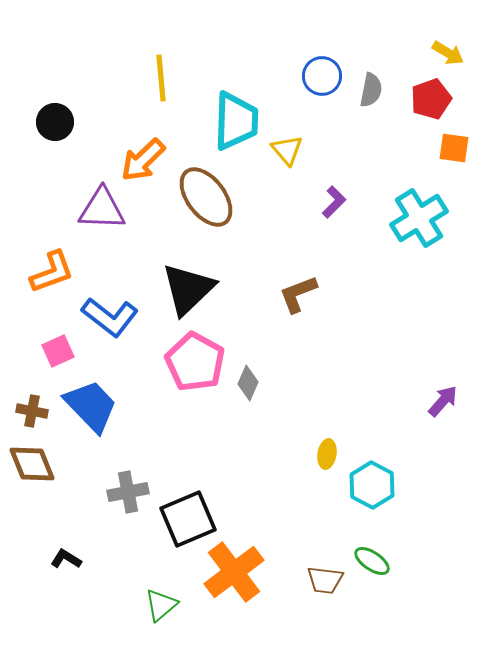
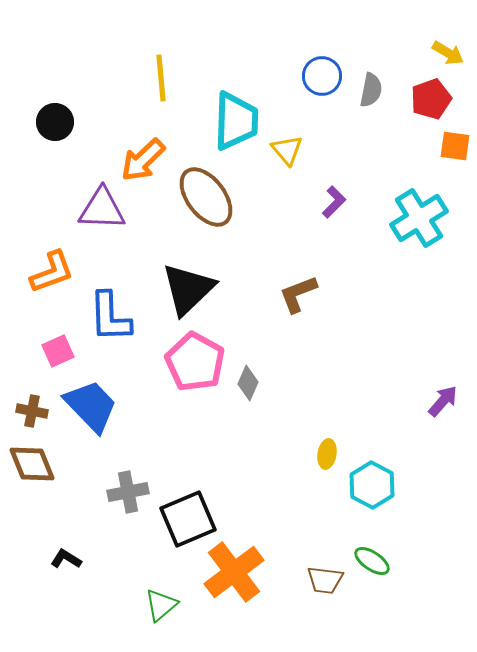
orange square: moved 1 px right, 2 px up
blue L-shape: rotated 50 degrees clockwise
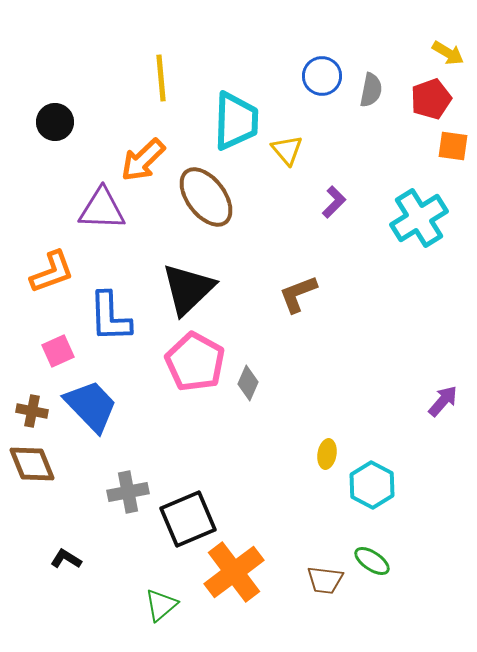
orange square: moved 2 px left
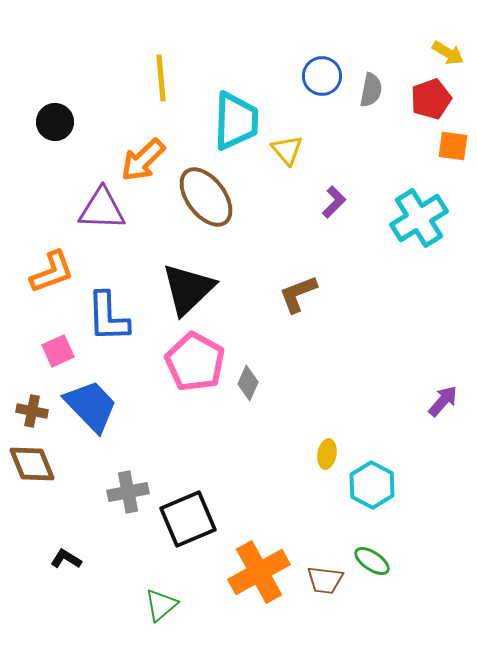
blue L-shape: moved 2 px left
orange cross: moved 25 px right; rotated 8 degrees clockwise
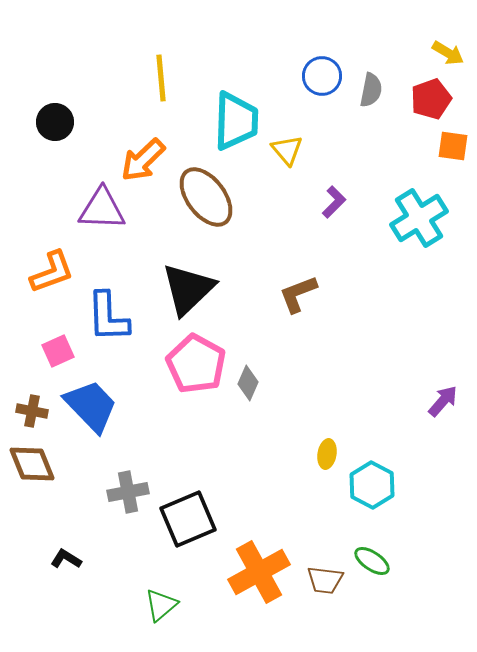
pink pentagon: moved 1 px right, 2 px down
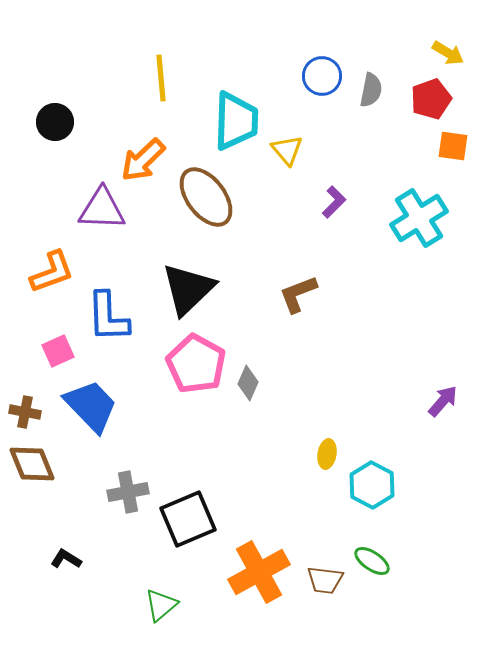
brown cross: moved 7 px left, 1 px down
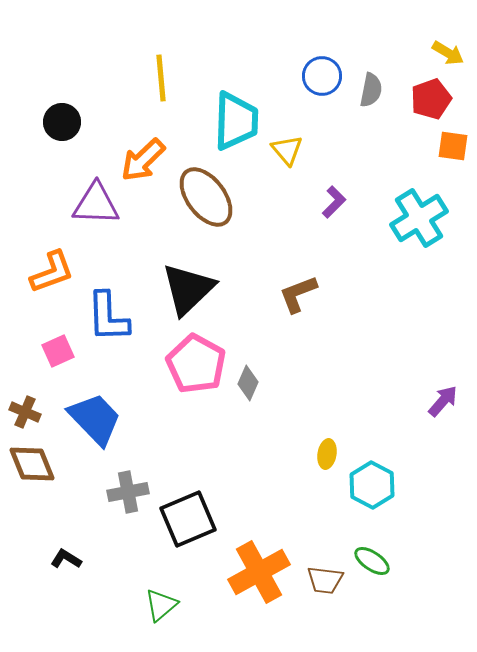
black circle: moved 7 px right
purple triangle: moved 6 px left, 5 px up
blue trapezoid: moved 4 px right, 13 px down
brown cross: rotated 12 degrees clockwise
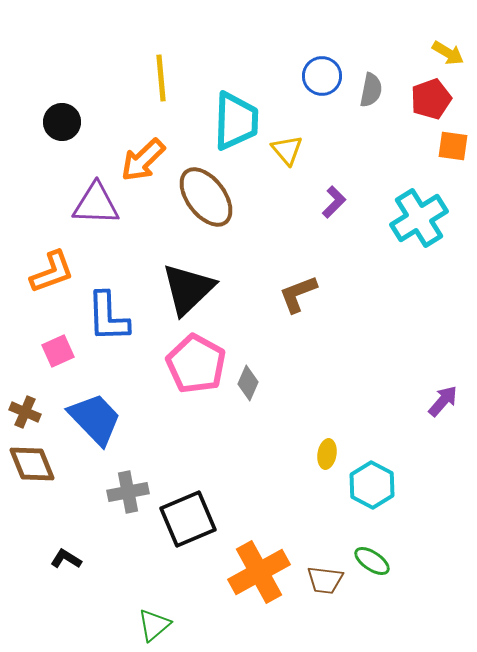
green triangle: moved 7 px left, 20 px down
